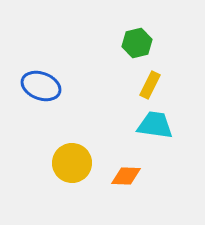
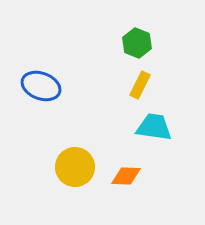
green hexagon: rotated 24 degrees counterclockwise
yellow rectangle: moved 10 px left
cyan trapezoid: moved 1 px left, 2 px down
yellow circle: moved 3 px right, 4 px down
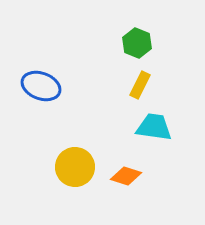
orange diamond: rotated 16 degrees clockwise
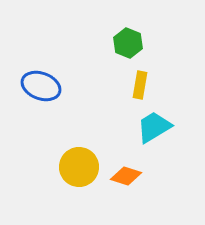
green hexagon: moved 9 px left
yellow rectangle: rotated 16 degrees counterclockwise
cyan trapezoid: rotated 39 degrees counterclockwise
yellow circle: moved 4 px right
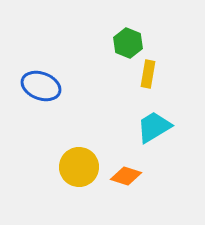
yellow rectangle: moved 8 px right, 11 px up
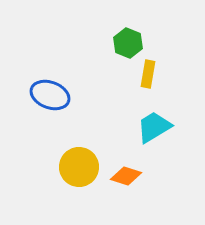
blue ellipse: moved 9 px right, 9 px down
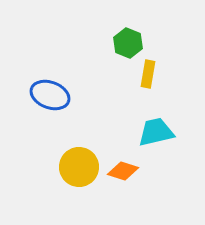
cyan trapezoid: moved 2 px right, 5 px down; rotated 18 degrees clockwise
orange diamond: moved 3 px left, 5 px up
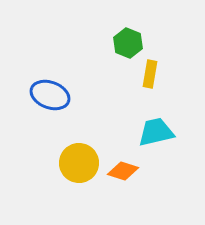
yellow rectangle: moved 2 px right
yellow circle: moved 4 px up
